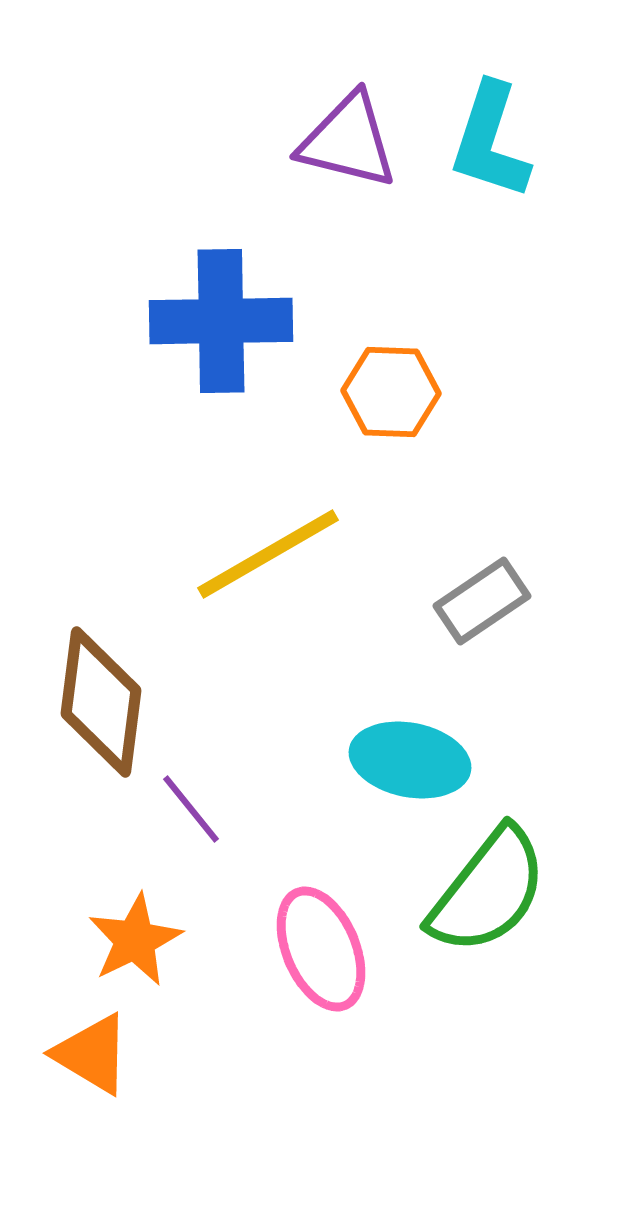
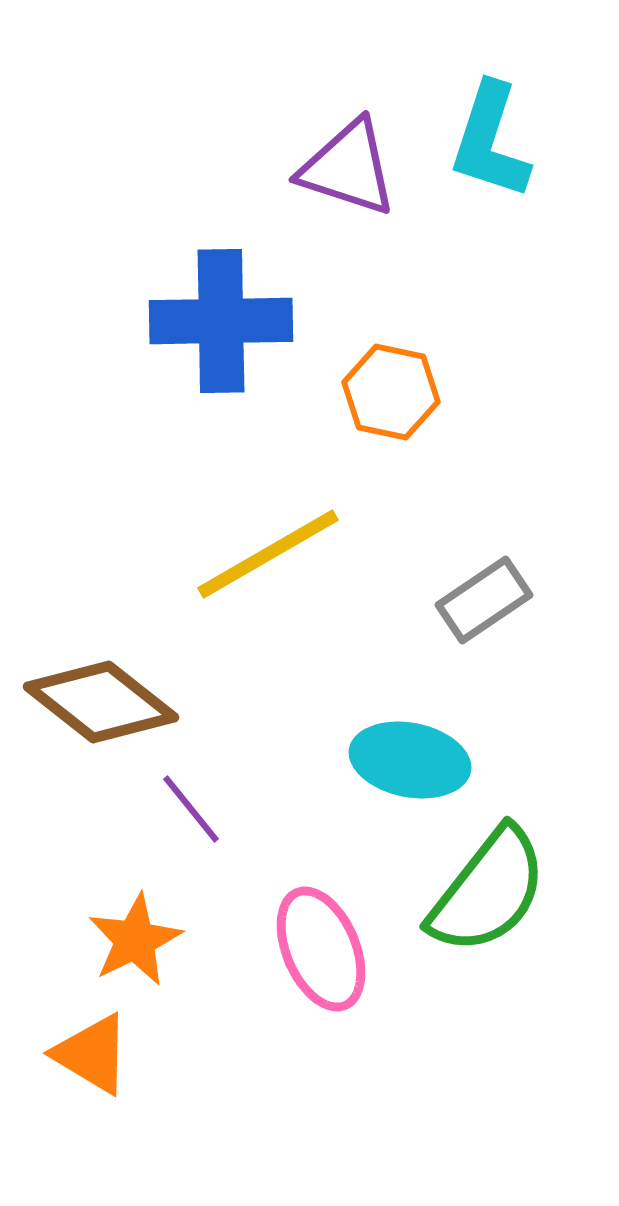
purple triangle: moved 27 px down; rotated 4 degrees clockwise
orange hexagon: rotated 10 degrees clockwise
gray rectangle: moved 2 px right, 1 px up
brown diamond: rotated 59 degrees counterclockwise
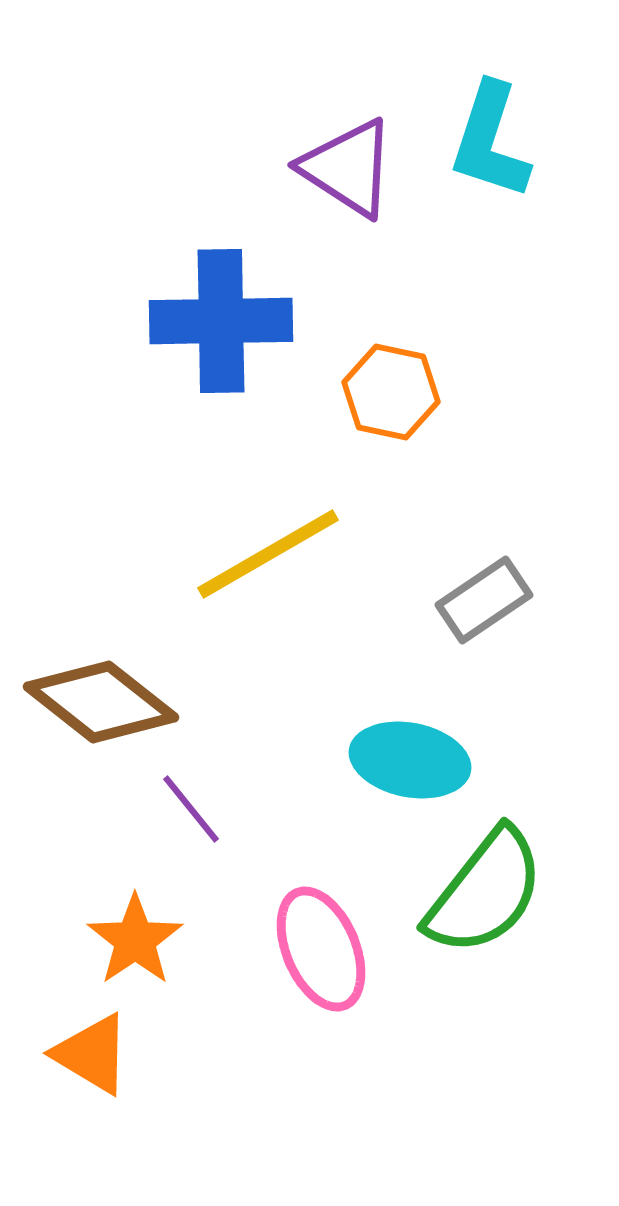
purple triangle: rotated 15 degrees clockwise
green semicircle: moved 3 px left, 1 px down
orange star: rotated 8 degrees counterclockwise
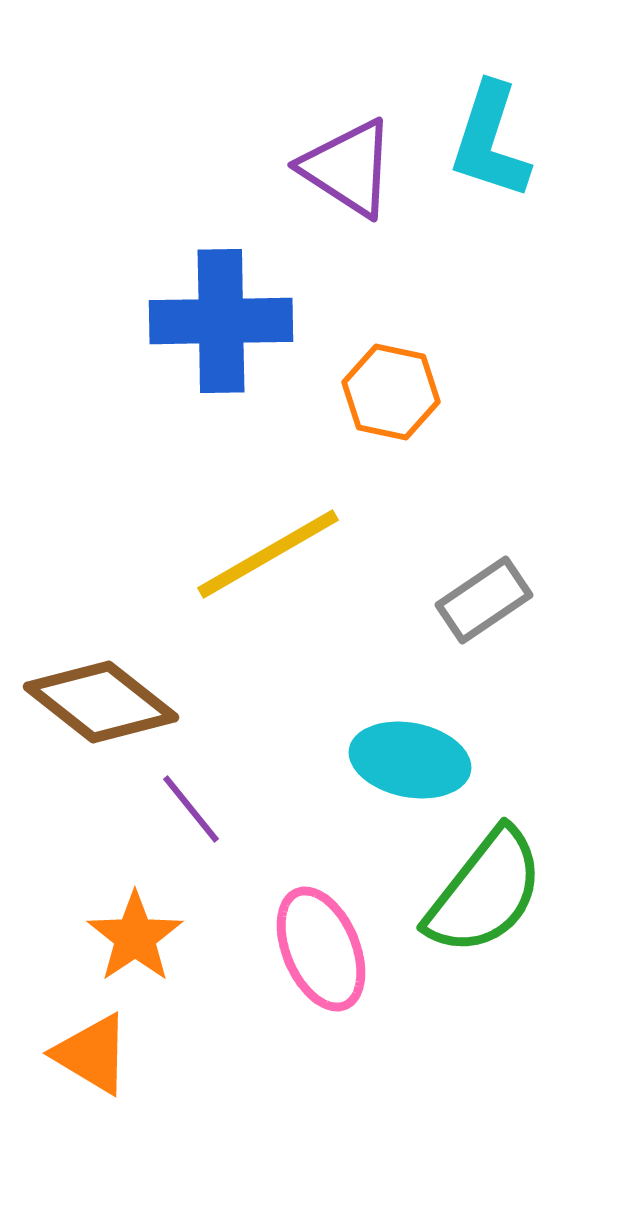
orange star: moved 3 px up
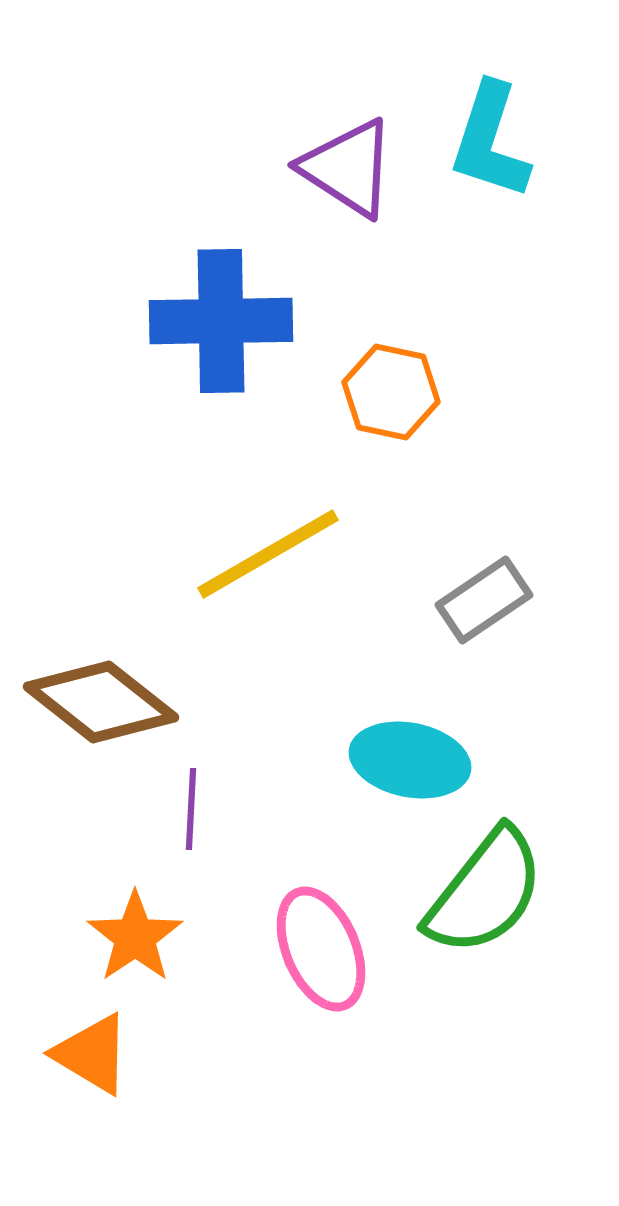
purple line: rotated 42 degrees clockwise
